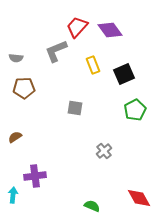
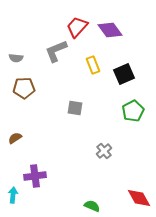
green pentagon: moved 2 px left, 1 px down
brown semicircle: moved 1 px down
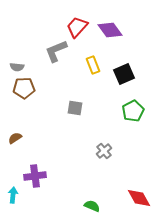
gray semicircle: moved 1 px right, 9 px down
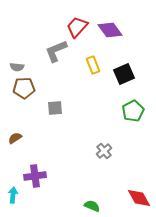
gray square: moved 20 px left; rotated 14 degrees counterclockwise
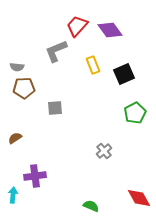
red trapezoid: moved 1 px up
green pentagon: moved 2 px right, 2 px down
green semicircle: moved 1 px left
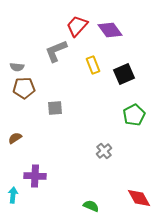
green pentagon: moved 1 px left, 2 px down
purple cross: rotated 10 degrees clockwise
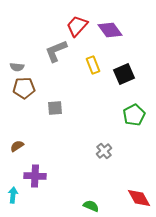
brown semicircle: moved 2 px right, 8 px down
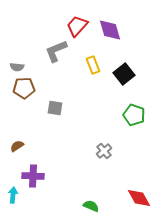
purple diamond: rotated 20 degrees clockwise
black square: rotated 15 degrees counterclockwise
gray square: rotated 14 degrees clockwise
green pentagon: rotated 25 degrees counterclockwise
purple cross: moved 2 px left
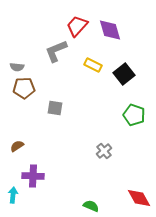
yellow rectangle: rotated 42 degrees counterclockwise
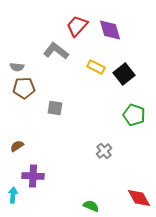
gray L-shape: rotated 60 degrees clockwise
yellow rectangle: moved 3 px right, 2 px down
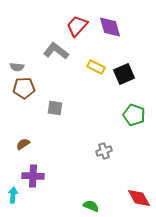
purple diamond: moved 3 px up
black square: rotated 15 degrees clockwise
brown semicircle: moved 6 px right, 2 px up
gray cross: rotated 21 degrees clockwise
